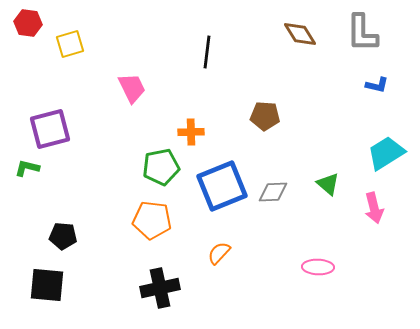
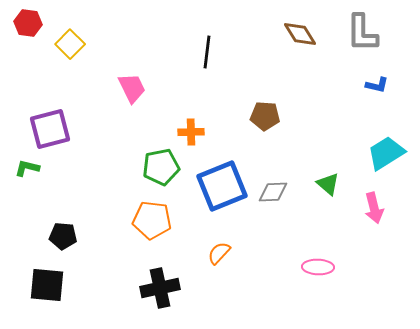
yellow square: rotated 28 degrees counterclockwise
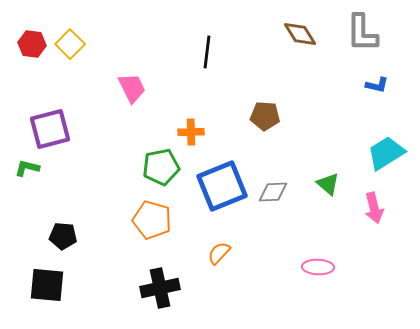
red hexagon: moved 4 px right, 21 px down
orange pentagon: rotated 9 degrees clockwise
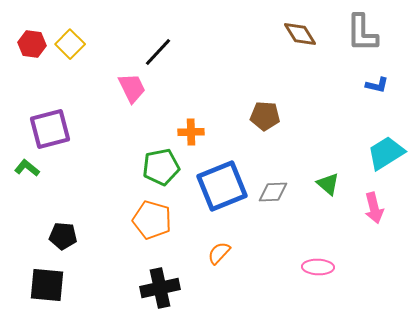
black line: moved 49 px left; rotated 36 degrees clockwise
green L-shape: rotated 25 degrees clockwise
